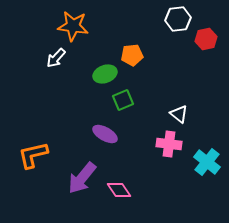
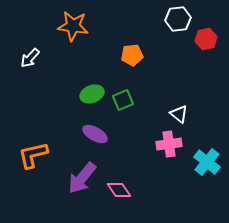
white arrow: moved 26 px left
green ellipse: moved 13 px left, 20 px down
purple ellipse: moved 10 px left
pink cross: rotated 15 degrees counterclockwise
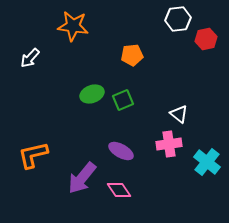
purple ellipse: moved 26 px right, 17 px down
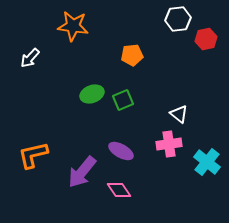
purple arrow: moved 6 px up
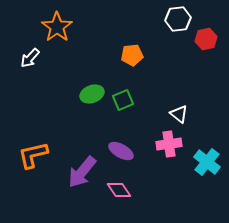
orange star: moved 16 px left, 1 px down; rotated 28 degrees clockwise
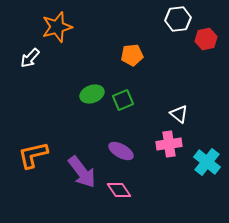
orange star: rotated 20 degrees clockwise
purple arrow: rotated 76 degrees counterclockwise
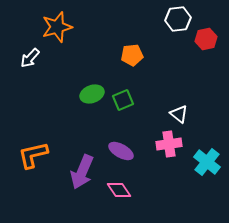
purple arrow: rotated 60 degrees clockwise
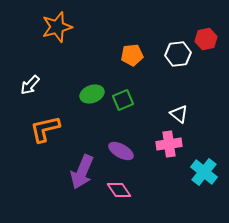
white hexagon: moved 35 px down
white arrow: moved 27 px down
orange L-shape: moved 12 px right, 26 px up
cyan cross: moved 3 px left, 10 px down
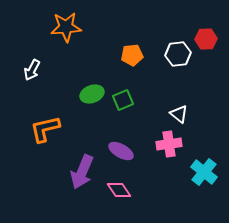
orange star: moved 9 px right; rotated 12 degrees clockwise
red hexagon: rotated 10 degrees clockwise
white arrow: moved 2 px right, 15 px up; rotated 15 degrees counterclockwise
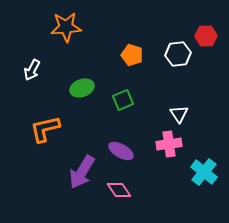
red hexagon: moved 3 px up
orange pentagon: rotated 25 degrees clockwise
green ellipse: moved 10 px left, 6 px up
white triangle: rotated 18 degrees clockwise
purple arrow: rotated 8 degrees clockwise
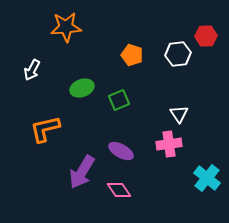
green square: moved 4 px left
cyan cross: moved 3 px right, 6 px down
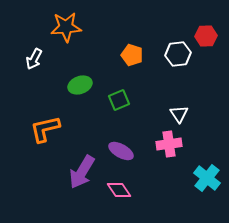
white arrow: moved 2 px right, 11 px up
green ellipse: moved 2 px left, 3 px up
